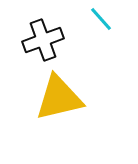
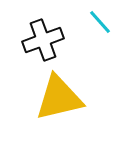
cyan line: moved 1 px left, 3 px down
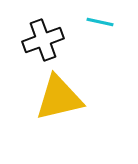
cyan line: rotated 36 degrees counterclockwise
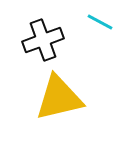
cyan line: rotated 16 degrees clockwise
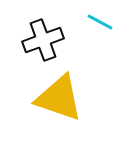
yellow triangle: rotated 32 degrees clockwise
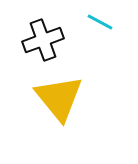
yellow triangle: rotated 32 degrees clockwise
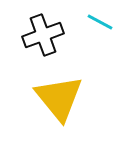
black cross: moved 5 px up
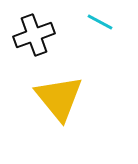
black cross: moved 9 px left
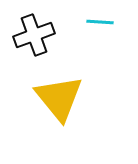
cyan line: rotated 24 degrees counterclockwise
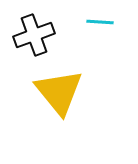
yellow triangle: moved 6 px up
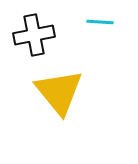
black cross: rotated 9 degrees clockwise
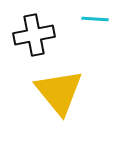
cyan line: moved 5 px left, 3 px up
